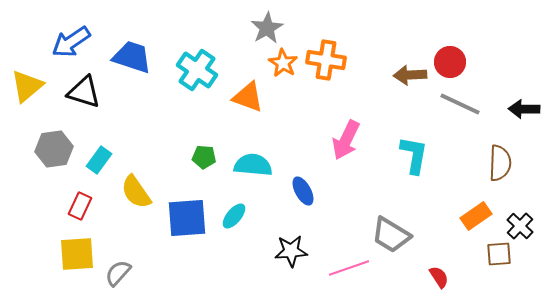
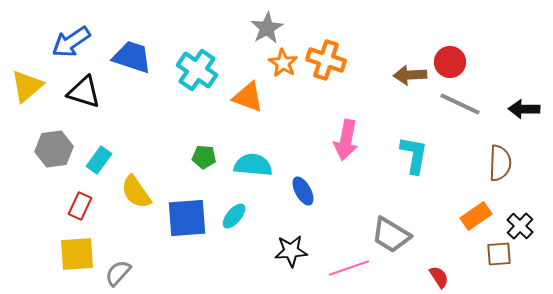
orange cross: rotated 9 degrees clockwise
pink arrow: rotated 15 degrees counterclockwise
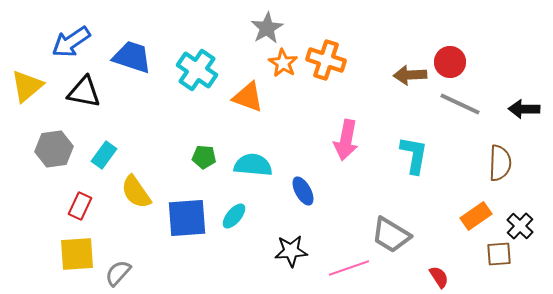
black triangle: rotated 6 degrees counterclockwise
cyan rectangle: moved 5 px right, 5 px up
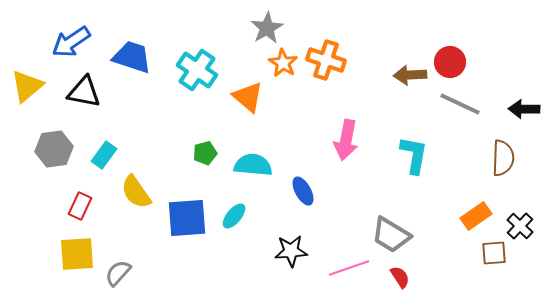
orange triangle: rotated 20 degrees clockwise
green pentagon: moved 1 px right, 4 px up; rotated 20 degrees counterclockwise
brown semicircle: moved 3 px right, 5 px up
brown square: moved 5 px left, 1 px up
red semicircle: moved 39 px left
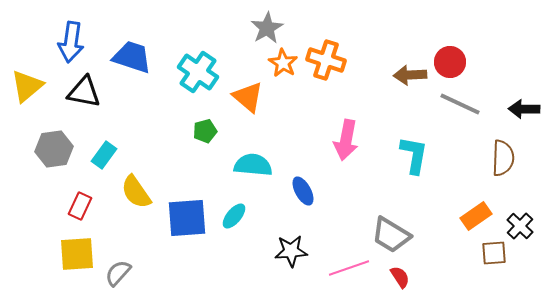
blue arrow: rotated 48 degrees counterclockwise
cyan cross: moved 1 px right, 2 px down
green pentagon: moved 22 px up
